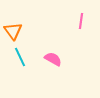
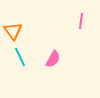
pink semicircle: rotated 90 degrees clockwise
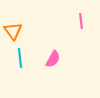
pink line: rotated 14 degrees counterclockwise
cyan line: moved 1 px down; rotated 18 degrees clockwise
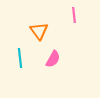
pink line: moved 7 px left, 6 px up
orange triangle: moved 26 px right
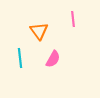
pink line: moved 1 px left, 4 px down
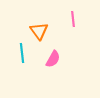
cyan line: moved 2 px right, 5 px up
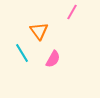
pink line: moved 1 px left, 7 px up; rotated 35 degrees clockwise
cyan line: rotated 24 degrees counterclockwise
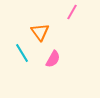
orange triangle: moved 1 px right, 1 px down
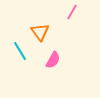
cyan line: moved 2 px left, 2 px up
pink semicircle: moved 1 px down
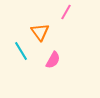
pink line: moved 6 px left
cyan line: moved 1 px right
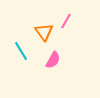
pink line: moved 9 px down
orange triangle: moved 4 px right
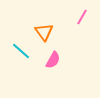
pink line: moved 16 px right, 4 px up
cyan line: rotated 18 degrees counterclockwise
